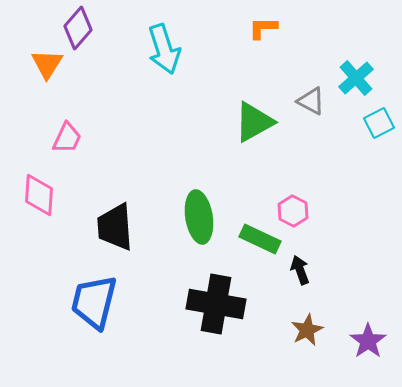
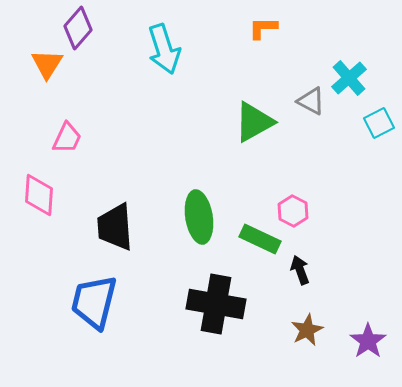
cyan cross: moved 7 px left
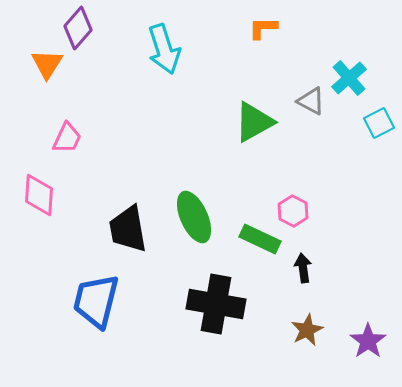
green ellipse: moved 5 px left; rotated 15 degrees counterclockwise
black trapezoid: moved 13 px right, 2 px down; rotated 6 degrees counterclockwise
black arrow: moved 3 px right, 2 px up; rotated 12 degrees clockwise
blue trapezoid: moved 2 px right, 1 px up
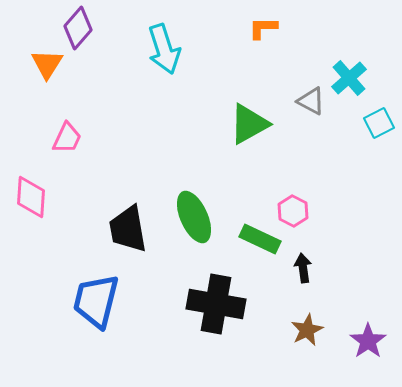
green triangle: moved 5 px left, 2 px down
pink diamond: moved 8 px left, 2 px down
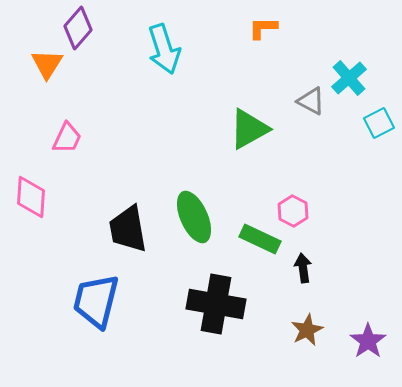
green triangle: moved 5 px down
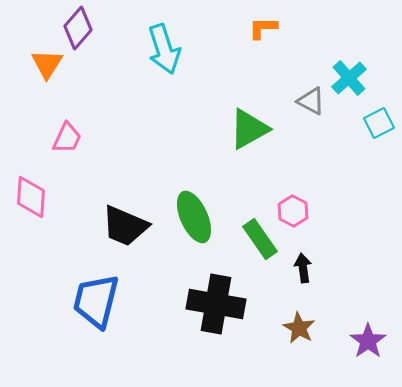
black trapezoid: moved 3 px left, 3 px up; rotated 57 degrees counterclockwise
green rectangle: rotated 30 degrees clockwise
brown star: moved 8 px left, 2 px up; rotated 16 degrees counterclockwise
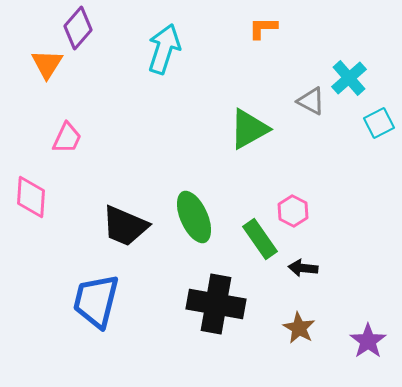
cyan arrow: rotated 144 degrees counterclockwise
black arrow: rotated 76 degrees counterclockwise
